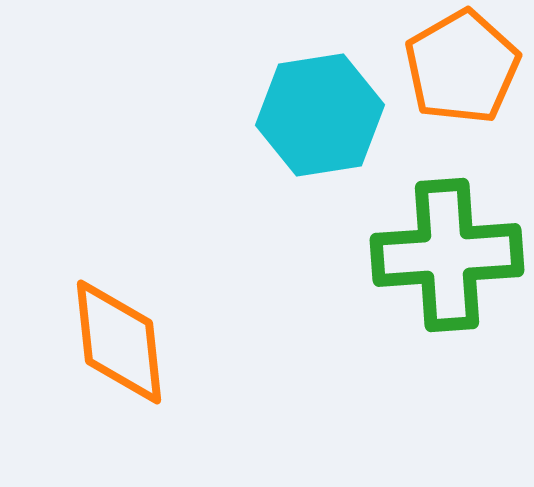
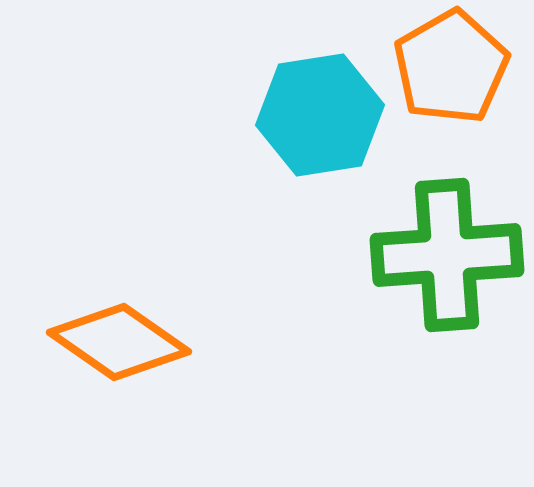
orange pentagon: moved 11 px left
orange diamond: rotated 49 degrees counterclockwise
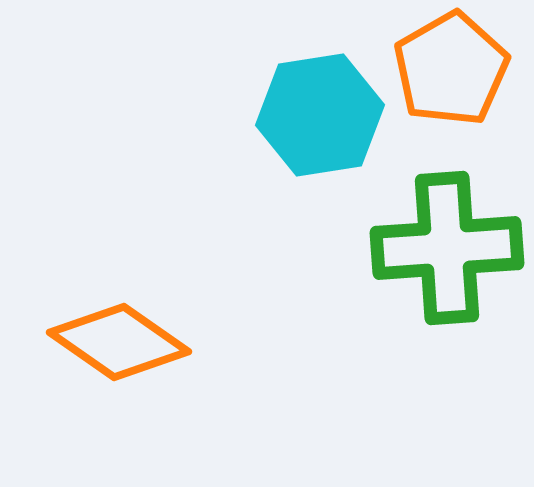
orange pentagon: moved 2 px down
green cross: moved 7 px up
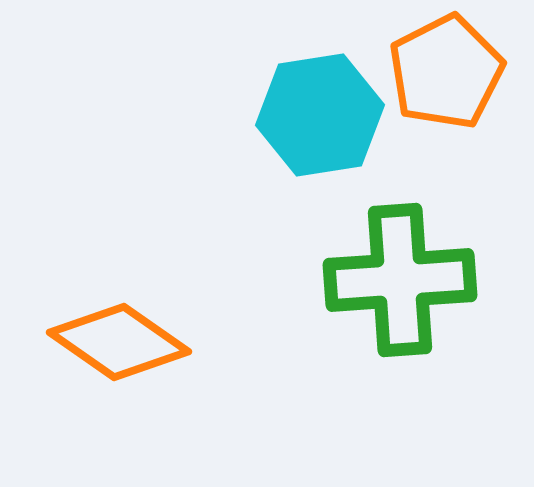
orange pentagon: moved 5 px left, 3 px down; rotated 3 degrees clockwise
green cross: moved 47 px left, 32 px down
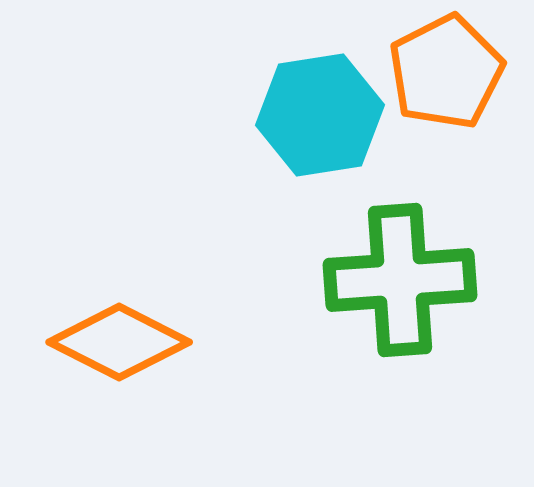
orange diamond: rotated 8 degrees counterclockwise
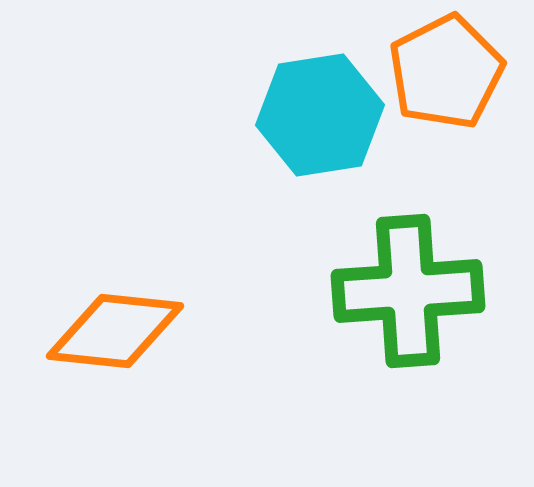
green cross: moved 8 px right, 11 px down
orange diamond: moved 4 px left, 11 px up; rotated 21 degrees counterclockwise
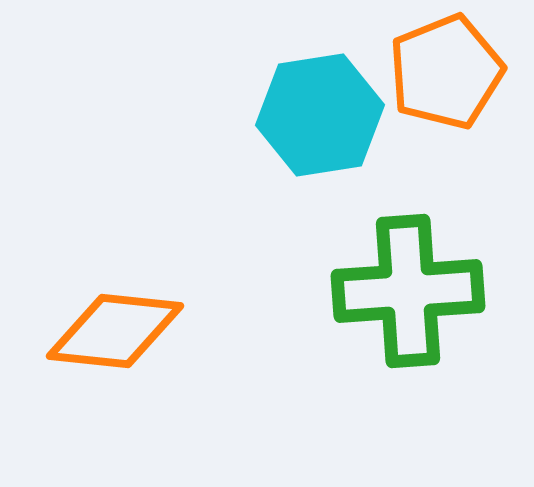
orange pentagon: rotated 5 degrees clockwise
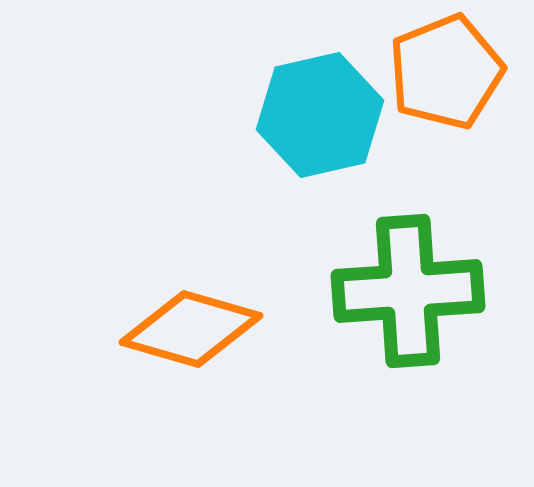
cyan hexagon: rotated 4 degrees counterclockwise
orange diamond: moved 76 px right, 2 px up; rotated 10 degrees clockwise
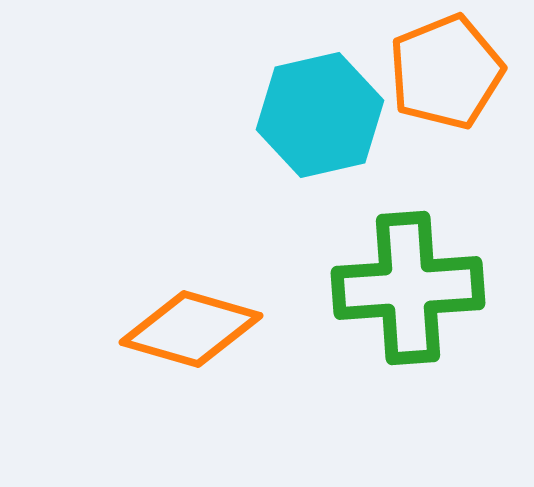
green cross: moved 3 px up
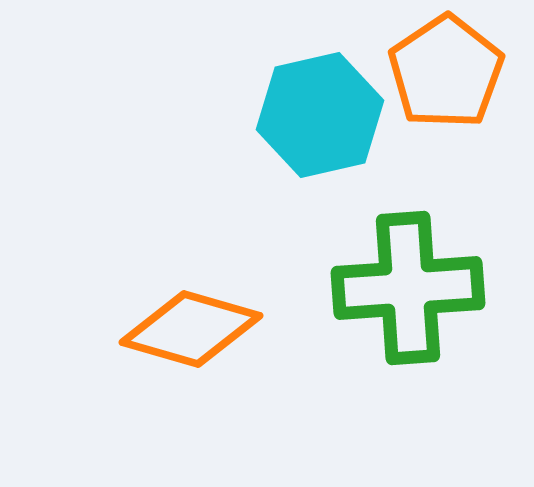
orange pentagon: rotated 12 degrees counterclockwise
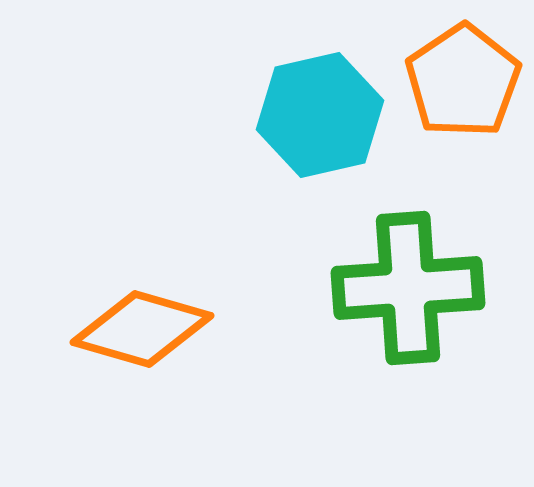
orange pentagon: moved 17 px right, 9 px down
orange diamond: moved 49 px left
